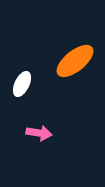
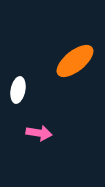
white ellipse: moved 4 px left, 6 px down; rotated 15 degrees counterclockwise
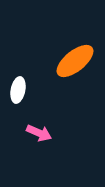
pink arrow: rotated 15 degrees clockwise
